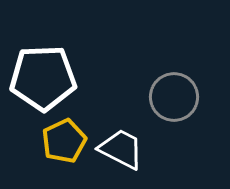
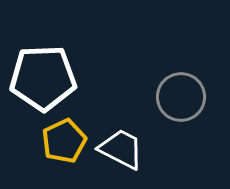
gray circle: moved 7 px right
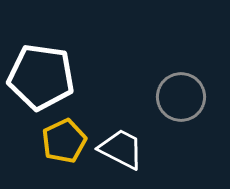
white pentagon: moved 2 px left, 1 px up; rotated 10 degrees clockwise
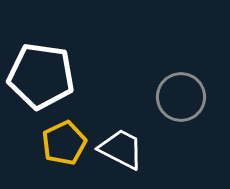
white pentagon: moved 1 px up
yellow pentagon: moved 2 px down
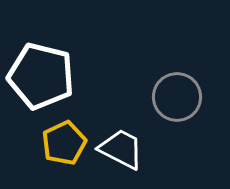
white pentagon: rotated 6 degrees clockwise
gray circle: moved 4 px left
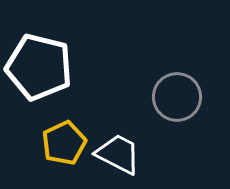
white pentagon: moved 2 px left, 9 px up
white trapezoid: moved 3 px left, 5 px down
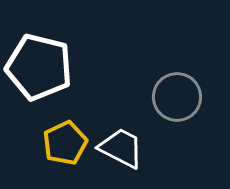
yellow pentagon: moved 1 px right
white trapezoid: moved 3 px right, 6 px up
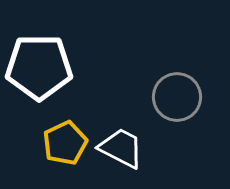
white pentagon: rotated 14 degrees counterclockwise
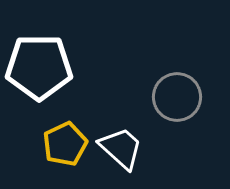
yellow pentagon: moved 1 px down
white trapezoid: rotated 15 degrees clockwise
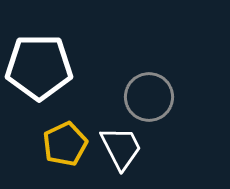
gray circle: moved 28 px left
white trapezoid: rotated 21 degrees clockwise
